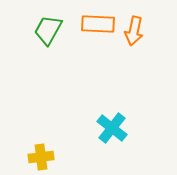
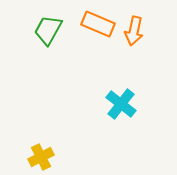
orange rectangle: rotated 20 degrees clockwise
cyan cross: moved 9 px right, 24 px up
yellow cross: rotated 20 degrees counterclockwise
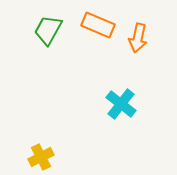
orange rectangle: moved 1 px down
orange arrow: moved 4 px right, 7 px down
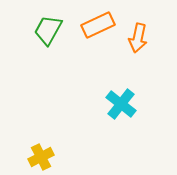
orange rectangle: rotated 48 degrees counterclockwise
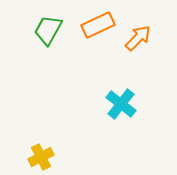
orange arrow: rotated 148 degrees counterclockwise
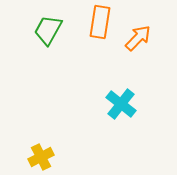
orange rectangle: moved 2 px right, 3 px up; rotated 56 degrees counterclockwise
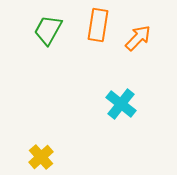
orange rectangle: moved 2 px left, 3 px down
yellow cross: rotated 15 degrees counterclockwise
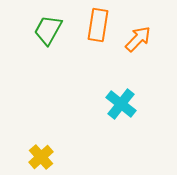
orange arrow: moved 1 px down
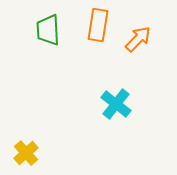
green trapezoid: rotated 32 degrees counterclockwise
cyan cross: moved 5 px left
yellow cross: moved 15 px left, 4 px up
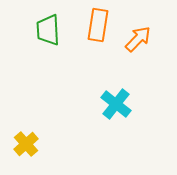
yellow cross: moved 9 px up
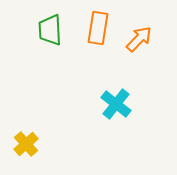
orange rectangle: moved 3 px down
green trapezoid: moved 2 px right
orange arrow: moved 1 px right
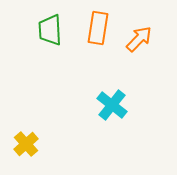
cyan cross: moved 4 px left, 1 px down
